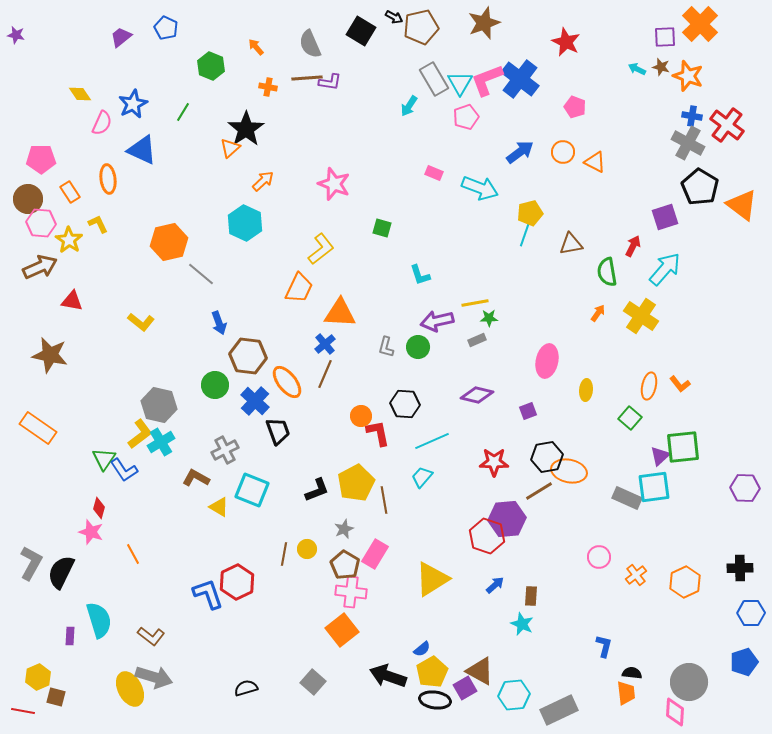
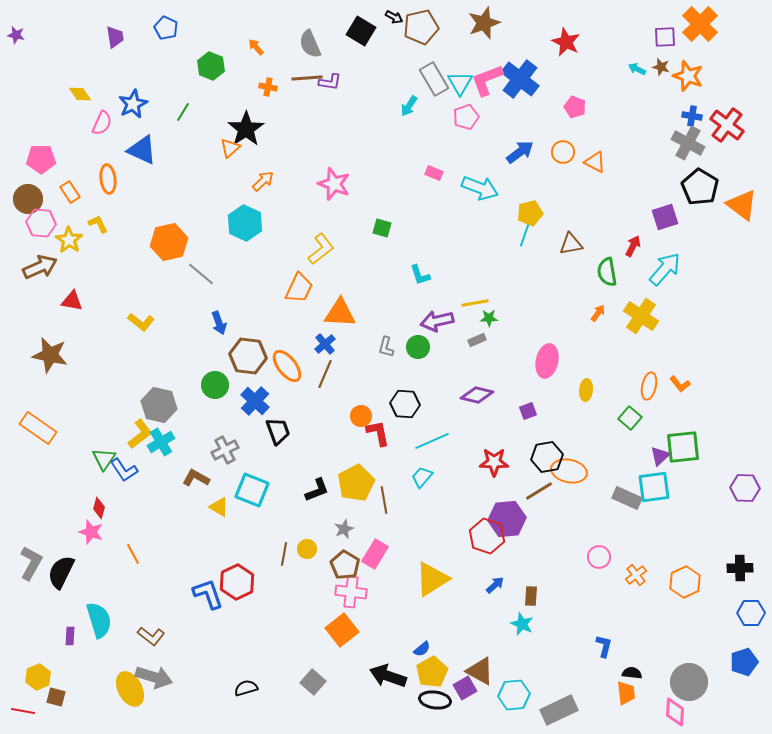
purple trapezoid at (121, 37): moved 6 px left; rotated 120 degrees clockwise
orange ellipse at (287, 382): moved 16 px up
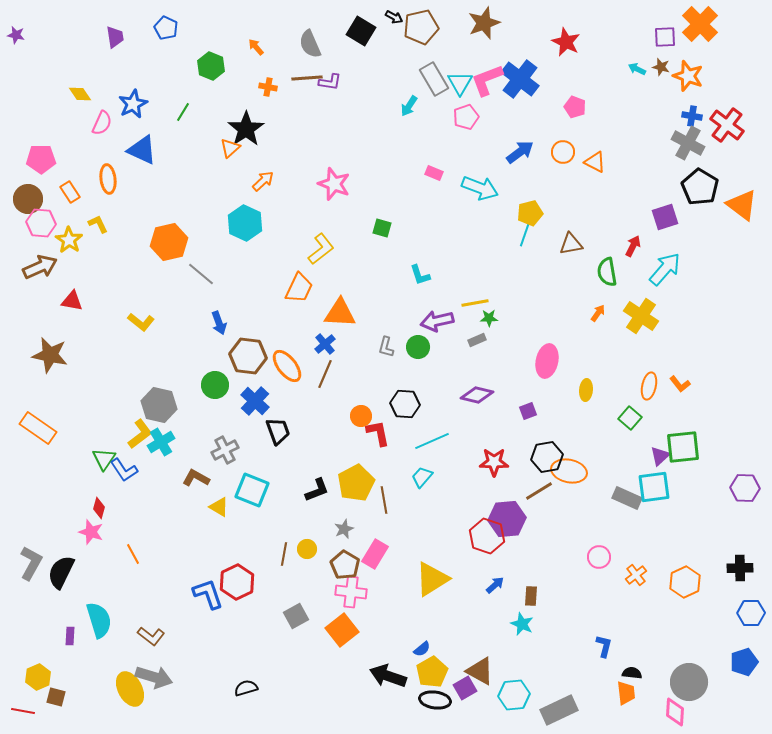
gray square at (313, 682): moved 17 px left, 66 px up; rotated 20 degrees clockwise
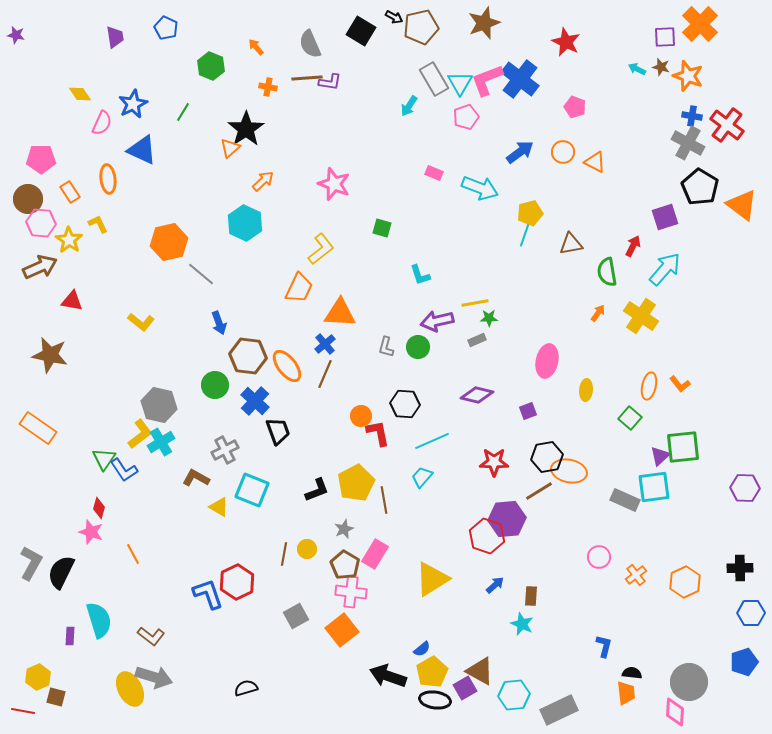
gray rectangle at (627, 498): moved 2 px left, 2 px down
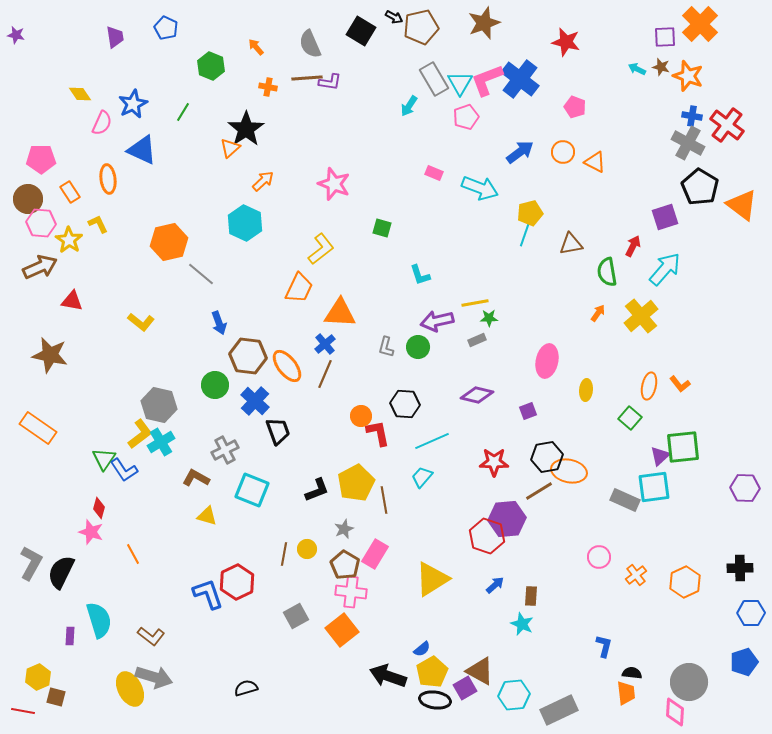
red star at (566, 42): rotated 12 degrees counterclockwise
yellow cross at (641, 316): rotated 16 degrees clockwise
yellow triangle at (219, 507): moved 12 px left, 9 px down; rotated 15 degrees counterclockwise
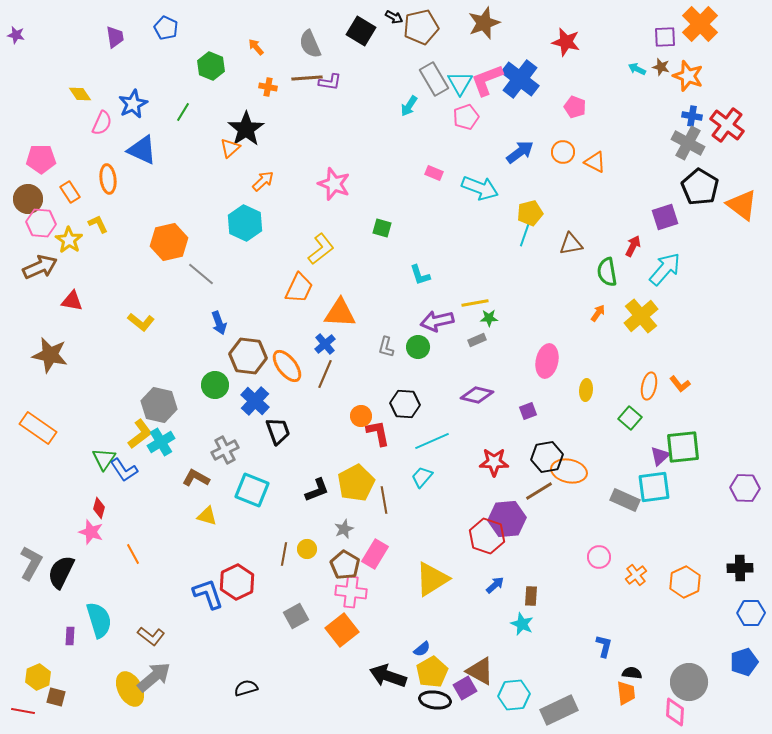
gray arrow at (154, 677): rotated 57 degrees counterclockwise
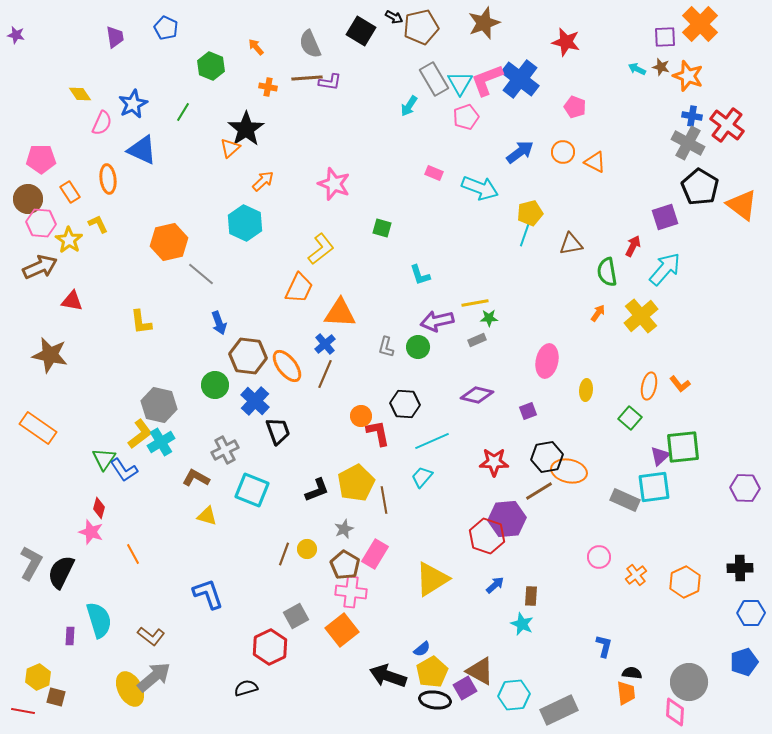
yellow L-shape at (141, 322): rotated 44 degrees clockwise
brown line at (284, 554): rotated 10 degrees clockwise
red hexagon at (237, 582): moved 33 px right, 65 px down
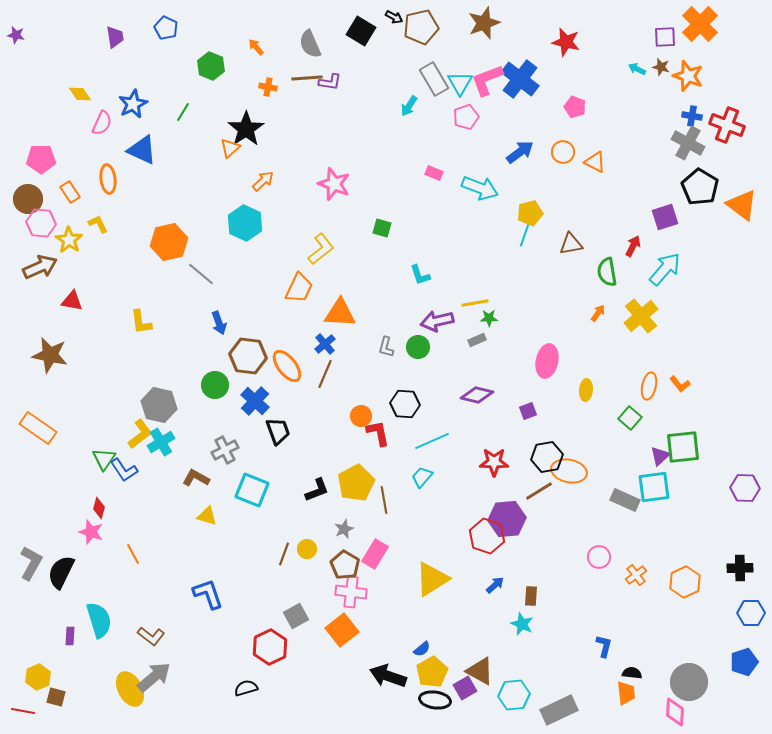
red cross at (727, 125): rotated 16 degrees counterclockwise
